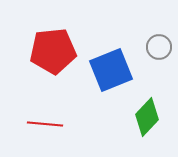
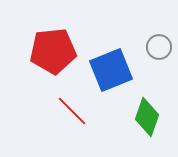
green diamond: rotated 24 degrees counterclockwise
red line: moved 27 px right, 13 px up; rotated 40 degrees clockwise
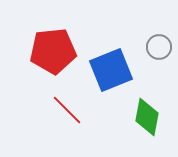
red line: moved 5 px left, 1 px up
green diamond: rotated 9 degrees counterclockwise
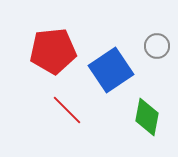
gray circle: moved 2 px left, 1 px up
blue square: rotated 12 degrees counterclockwise
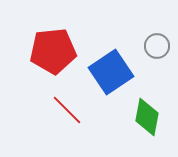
blue square: moved 2 px down
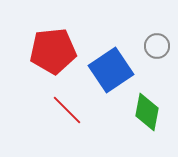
blue square: moved 2 px up
green diamond: moved 5 px up
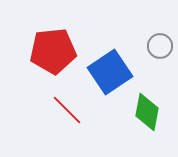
gray circle: moved 3 px right
blue square: moved 1 px left, 2 px down
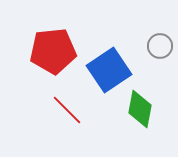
blue square: moved 1 px left, 2 px up
green diamond: moved 7 px left, 3 px up
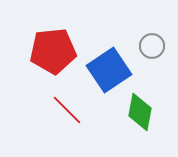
gray circle: moved 8 px left
green diamond: moved 3 px down
